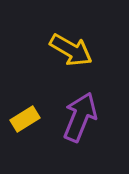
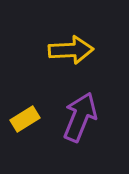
yellow arrow: rotated 33 degrees counterclockwise
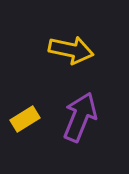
yellow arrow: rotated 15 degrees clockwise
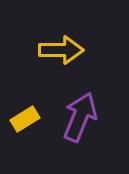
yellow arrow: moved 10 px left; rotated 12 degrees counterclockwise
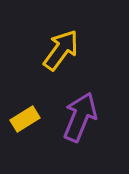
yellow arrow: rotated 54 degrees counterclockwise
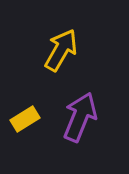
yellow arrow: rotated 6 degrees counterclockwise
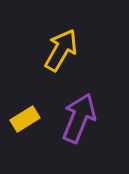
purple arrow: moved 1 px left, 1 px down
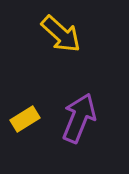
yellow arrow: moved 16 px up; rotated 102 degrees clockwise
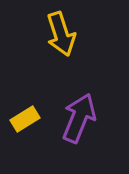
yellow arrow: rotated 30 degrees clockwise
